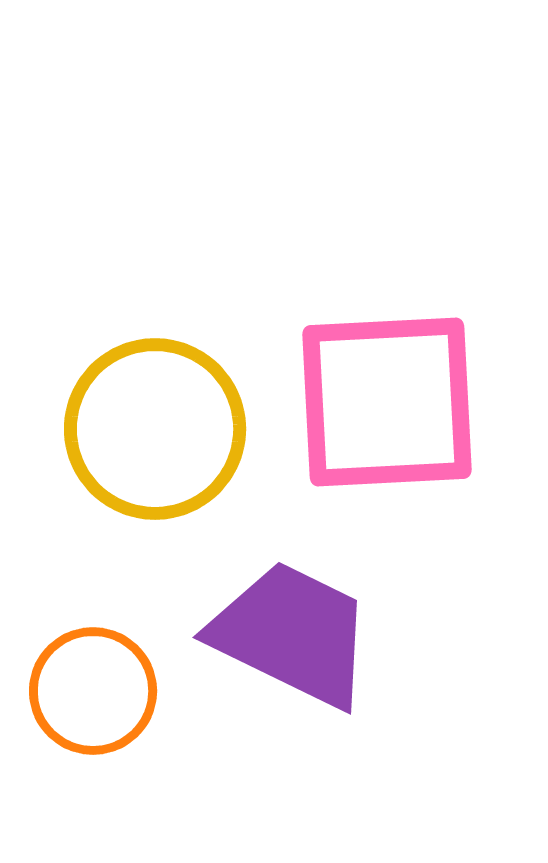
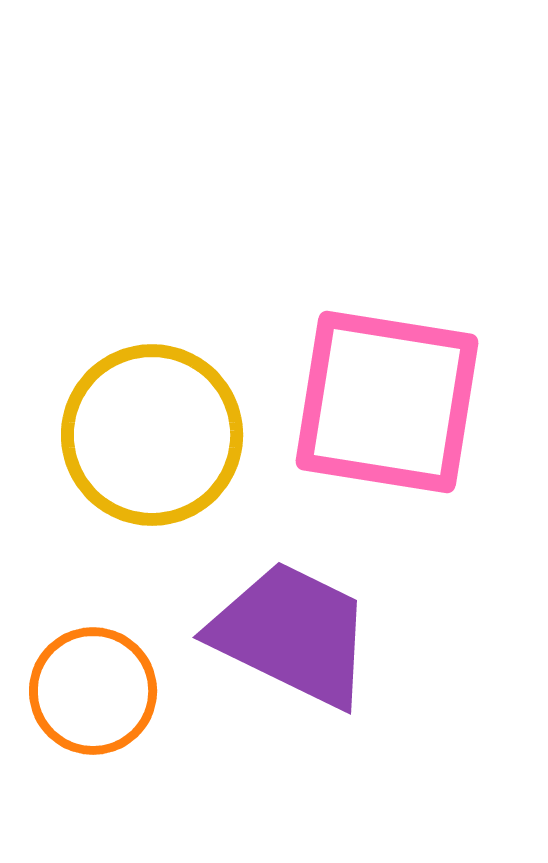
pink square: rotated 12 degrees clockwise
yellow circle: moved 3 px left, 6 px down
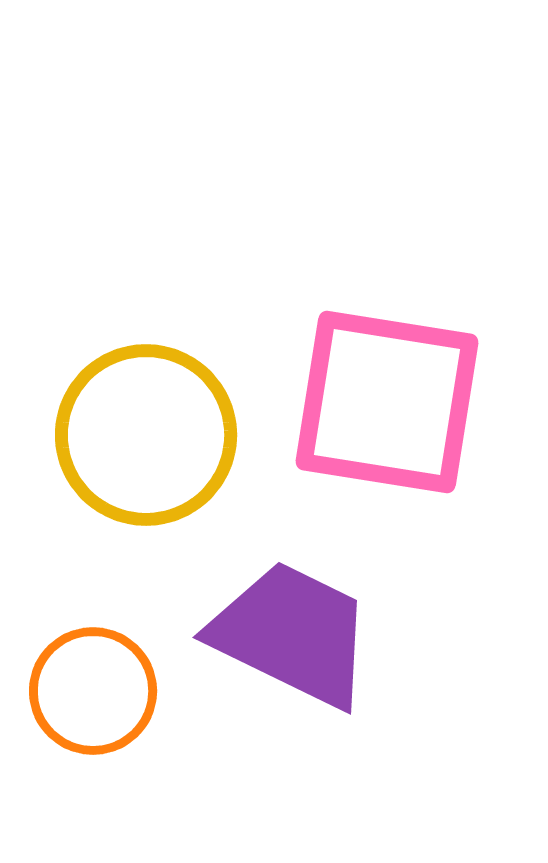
yellow circle: moved 6 px left
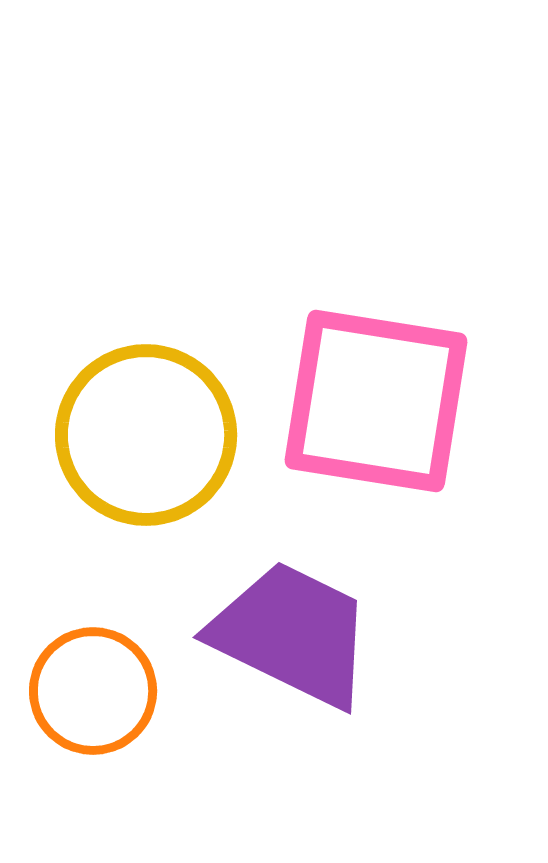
pink square: moved 11 px left, 1 px up
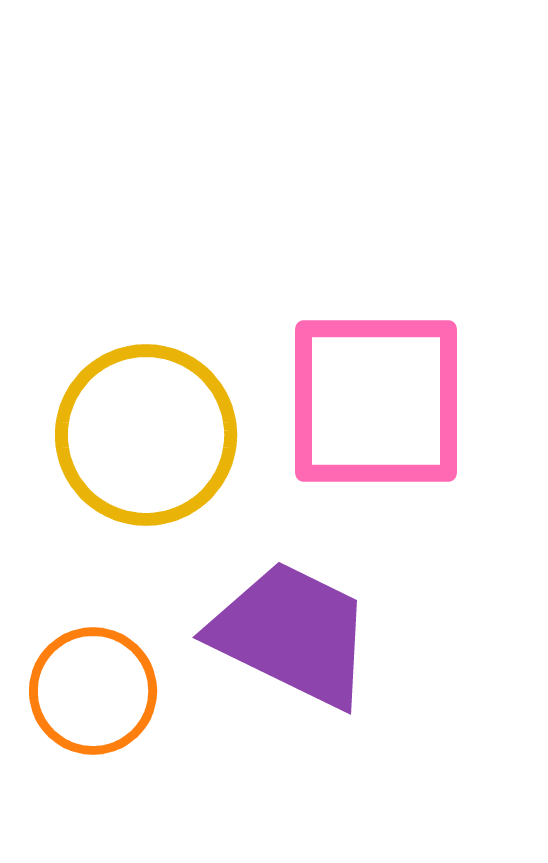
pink square: rotated 9 degrees counterclockwise
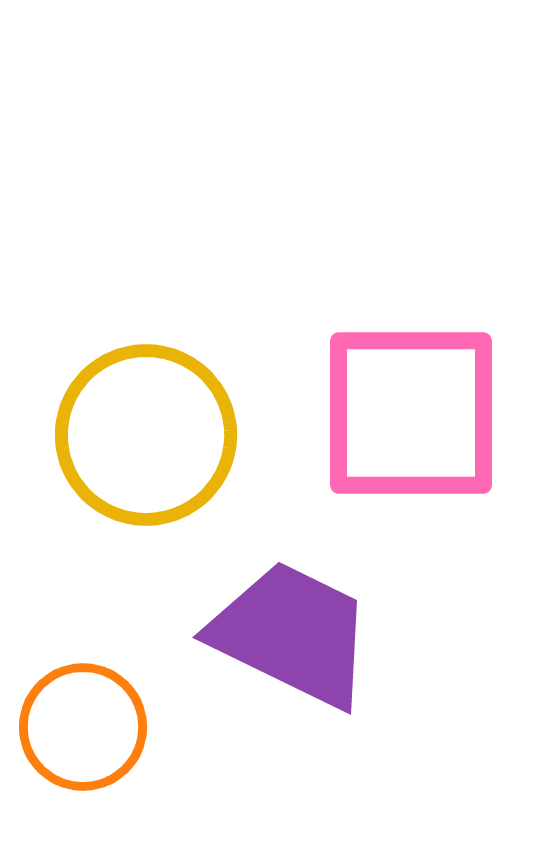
pink square: moved 35 px right, 12 px down
orange circle: moved 10 px left, 36 px down
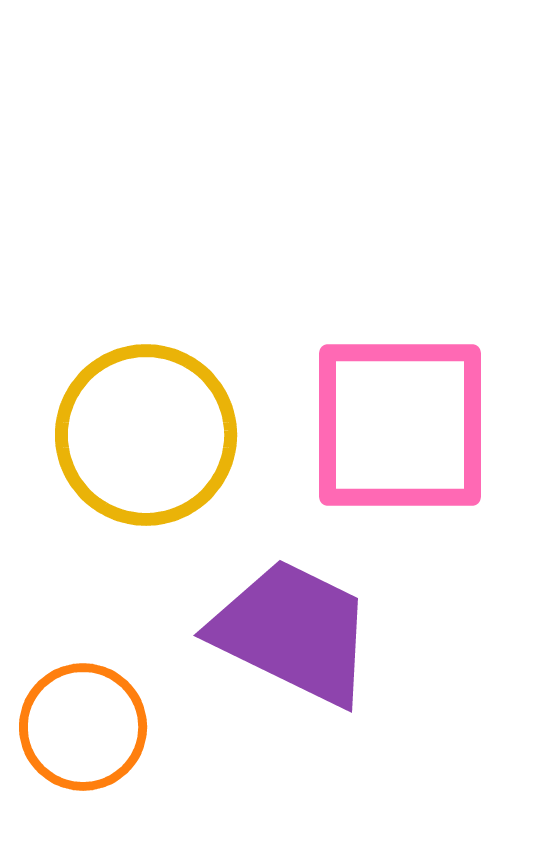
pink square: moved 11 px left, 12 px down
purple trapezoid: moved 1 px right, 2 px up
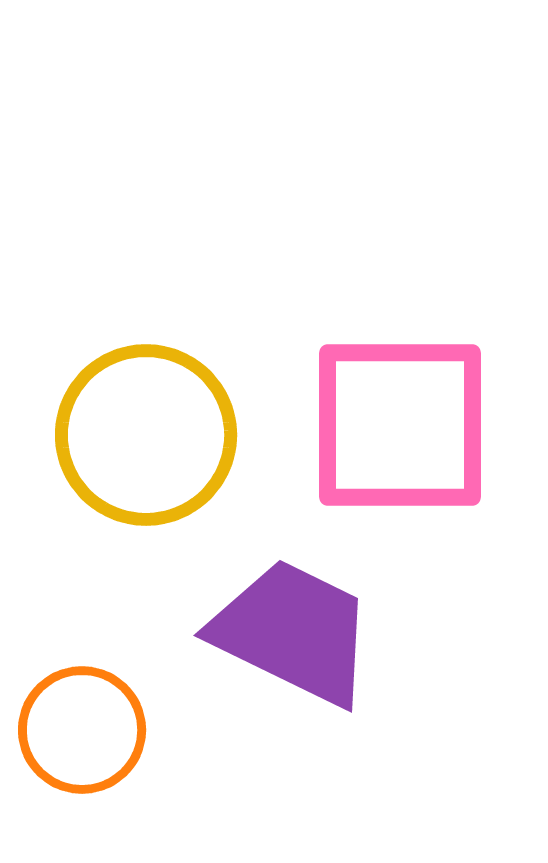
orange circle: moved 1 px left, 3 px down
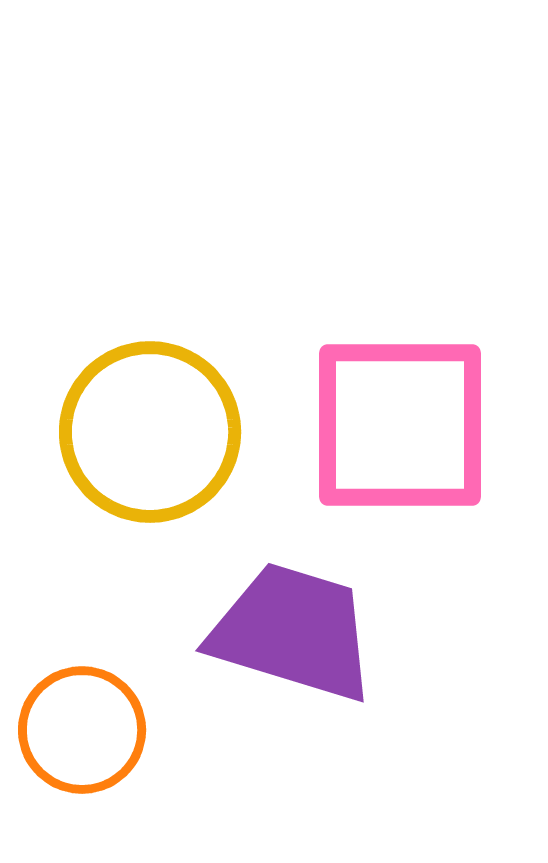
yellow circle: moved 4 px right, 3 px up
purple trapezoid: rotated 9 degrees counterclockwise
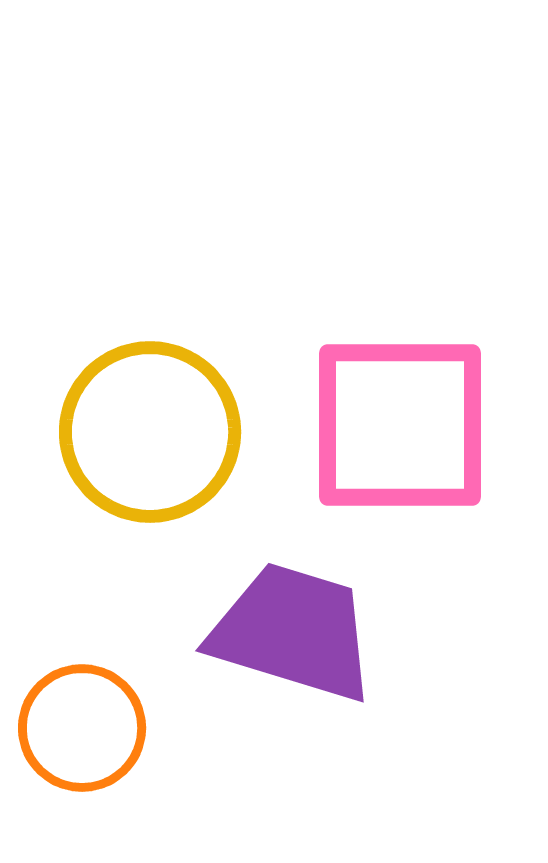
orange circle: moved 2 px up
